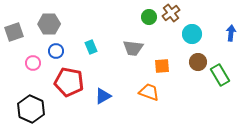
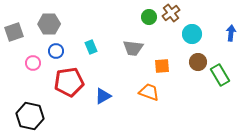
red pentagon: rotated 20 degrees counterclockwise
black hexagon: moved 1 px left, 7 px down; rotated 12 degrees counterclockwise
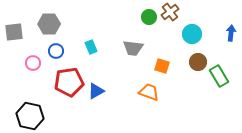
brown cross: moved 1 px left, 1 px up
gray square: rotated 12 degrees clockwise
orange square: rotated 21 degrees clockwise
green rectangle: moved 1 px left, 1 px down
blue triangle: moved 7 px left, 5 px up
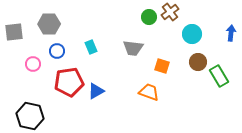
blue circle: moved 1 px right
pink circle: moved 1 px down
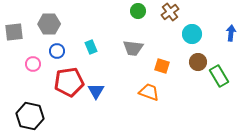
green circle: moved 11 px left, 6 px up
blue triangle: rotated 30 degrees counterclockwise
